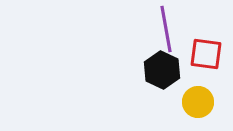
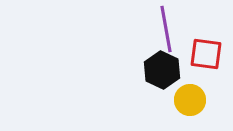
yellow circle: moved 8 px left, 2 px up
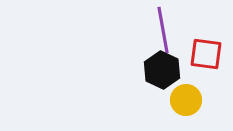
purple line: moved 3 px left, 1 px down
yellow circle: moved 4 px left
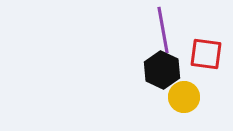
yellow circle: moved 2 px left, 3 px up
